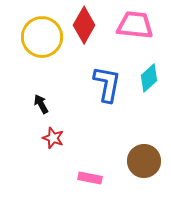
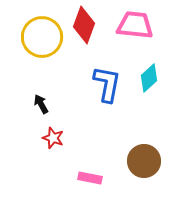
red diamond: rotated 9 degrees counterclockwise
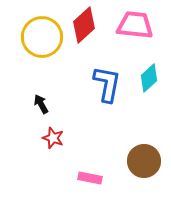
red diamond: rotated 27 degrees clockwise
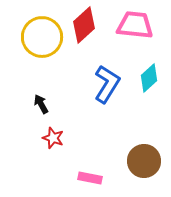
blue L-shape: rotated 21 degrees clockwise
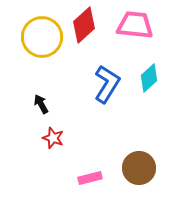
brown circle: moved 5 px left, 7 px down
pink rectangle: rotated 25 degrees counterclockwise
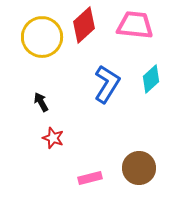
cyan diamond: moved 2 px right, 1 px down
black arrow: moved 2 px up
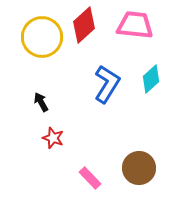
pink rectangle: rotated 60 degrees clockwise
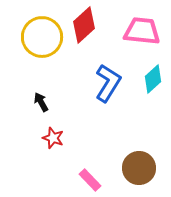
pink trapezoid: moved 7 px right, 6 px down
cyan diamond: moved 2 px right
blue L-shape: moved 1 px right, 1 px up
pink rectangle: moved 2 px down
